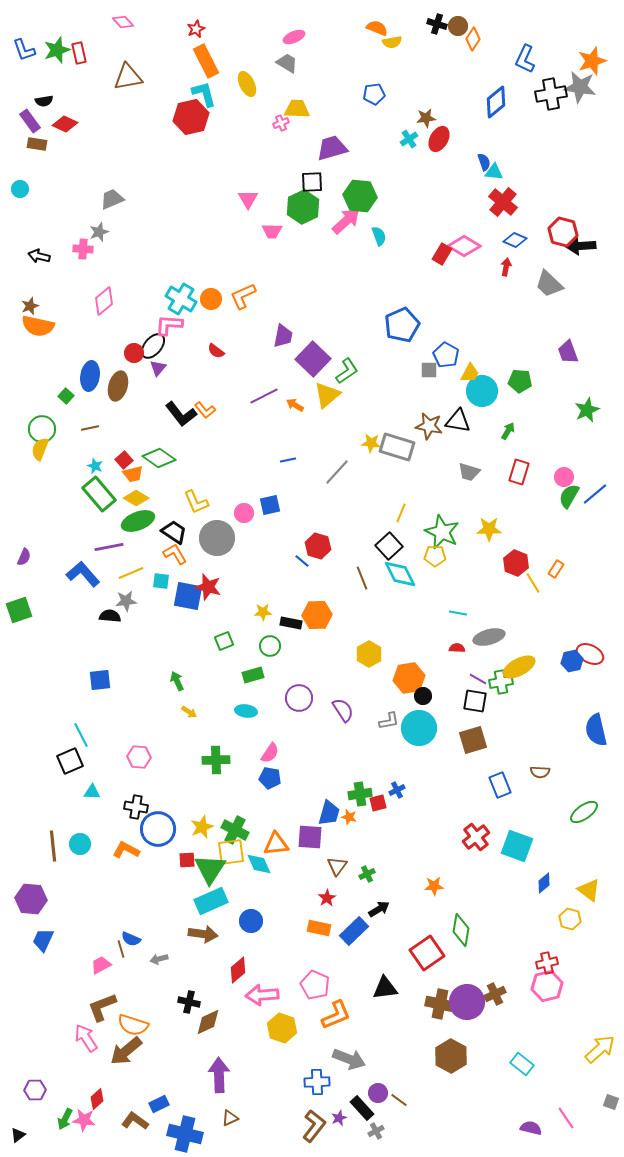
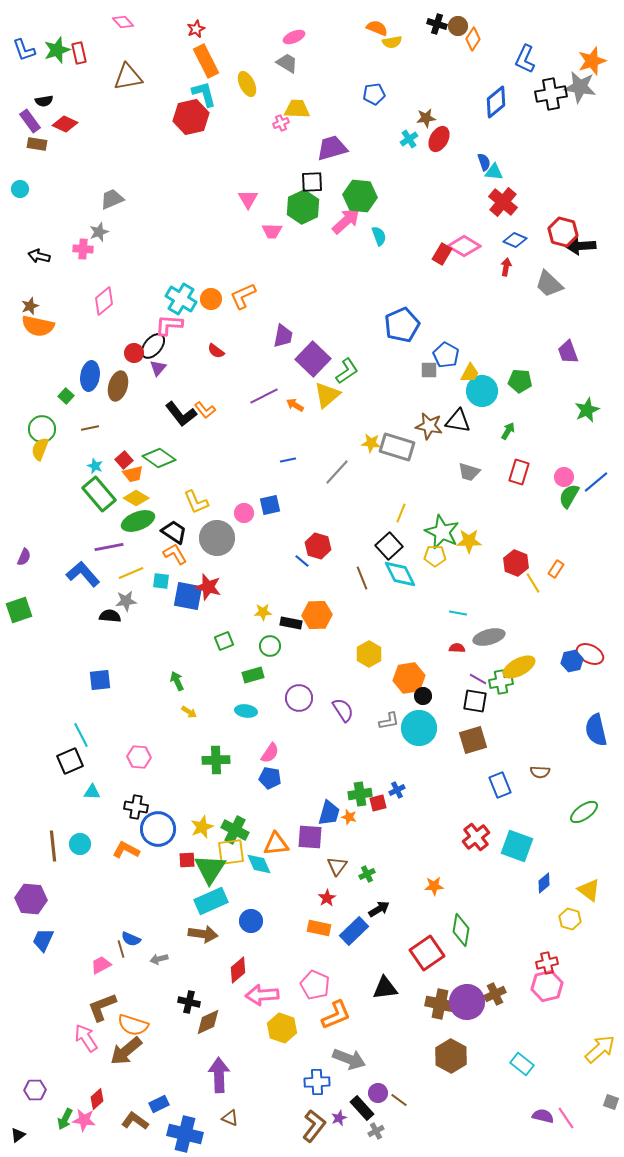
blue line at (595, 494): moved 1 px right, 12 px up
yellow star at (489, 529): moved 20 px left, 12 px down
brown triangle at (230, 1118): rotated 48 degrees clockwise
purple semicircle at (531, 1128): moved 12 px right, 12 px up
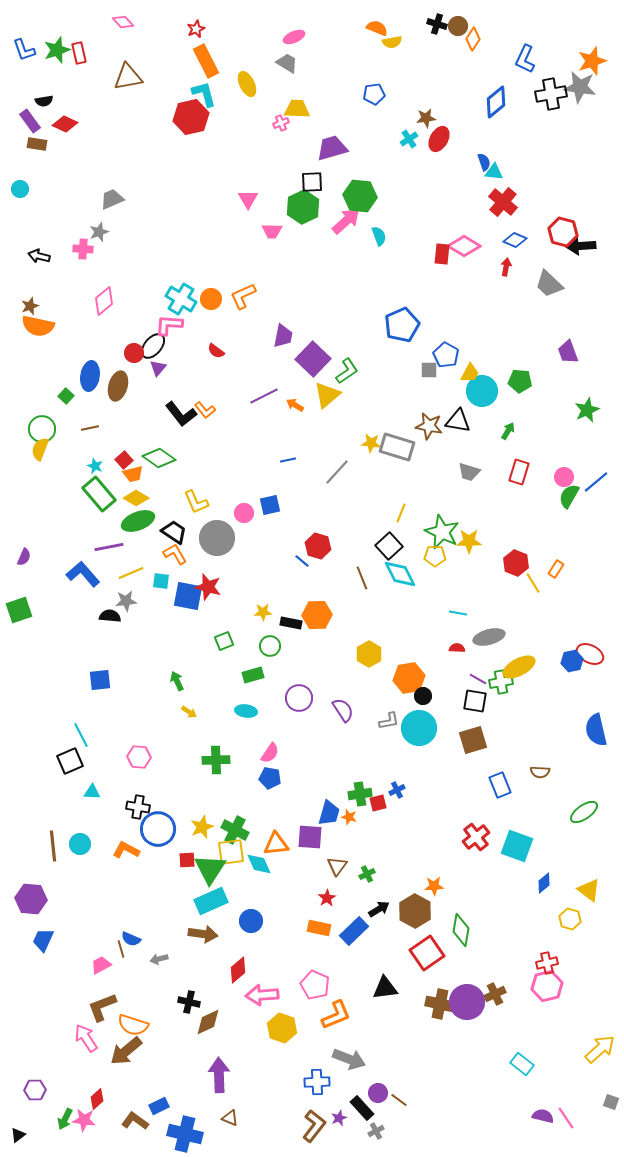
red rectangle at (442, 254): rotated 25 degrees counterclockwise
black cross at (136, 807): moved 2 px right
brown hexagon at (451, 1056): moved 36 px left, 145 px up
blue rectangle at (159, 1104): moved 2 px down
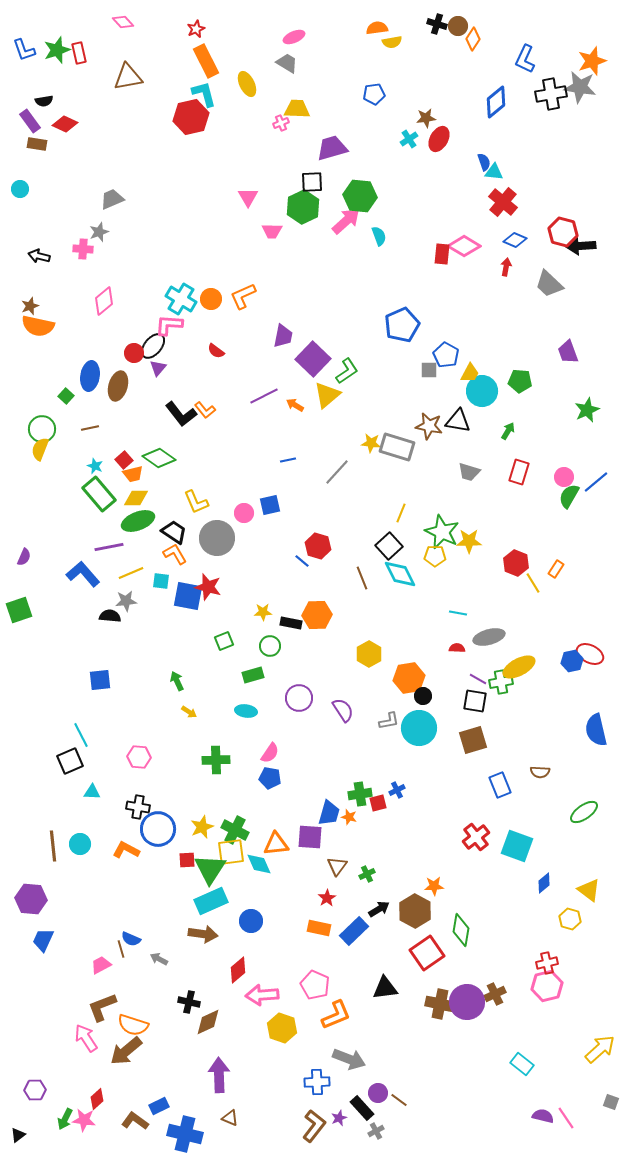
orange semicircle at (377, 28): rotated 30 degrees counterclockwise
pink triangle at (248, 199): moved 2 px up
yellow diamond at (136, 498): rotated 30 degrees counterclockwise
gray arrow at (159, 959): rotated 42 degrees clockwise
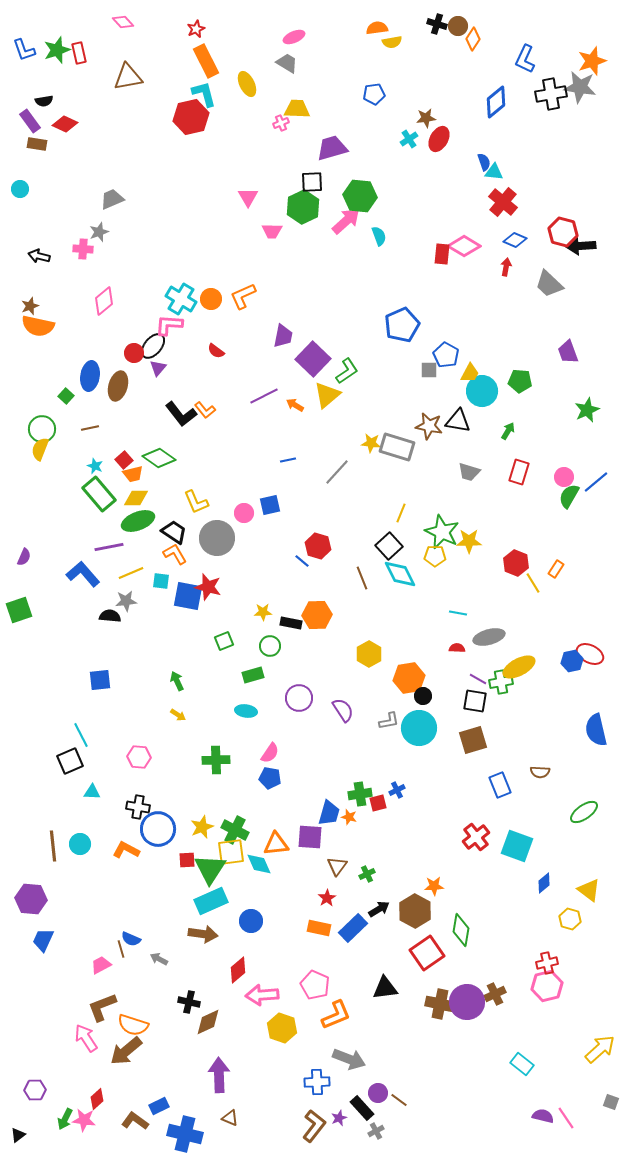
yellow arrow at (189, 712): moved 11 px left, 3 px down
blue rectangle at (354, 931): moved 1 px left, 3 px up
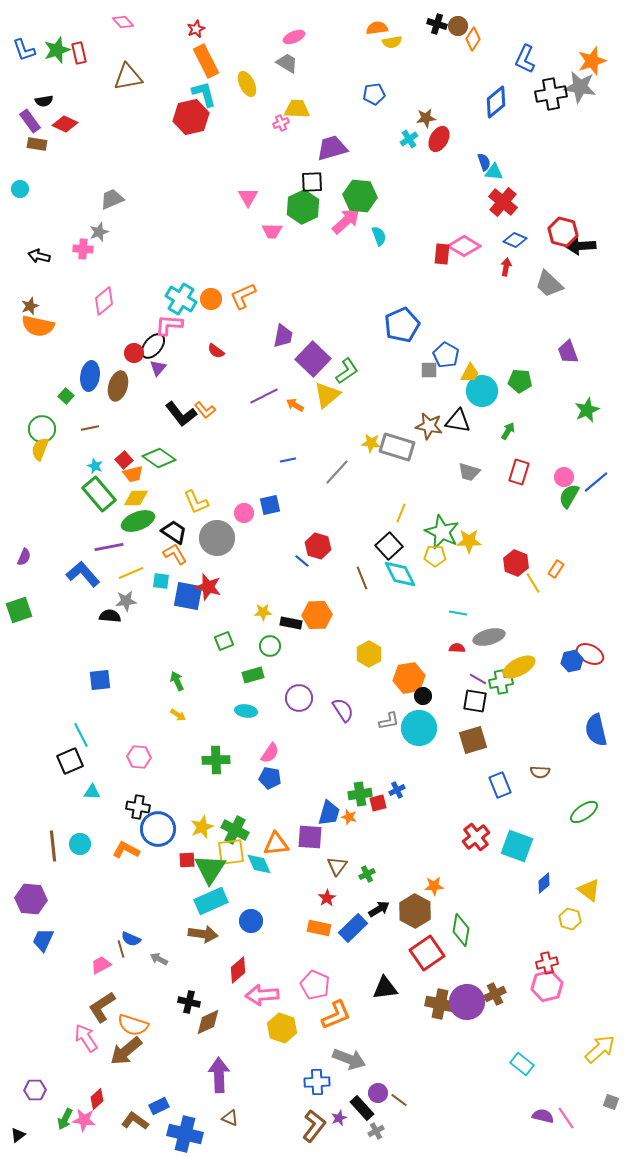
brown L-shape at (102, 1007): rotated 12 degrees counterclockwise
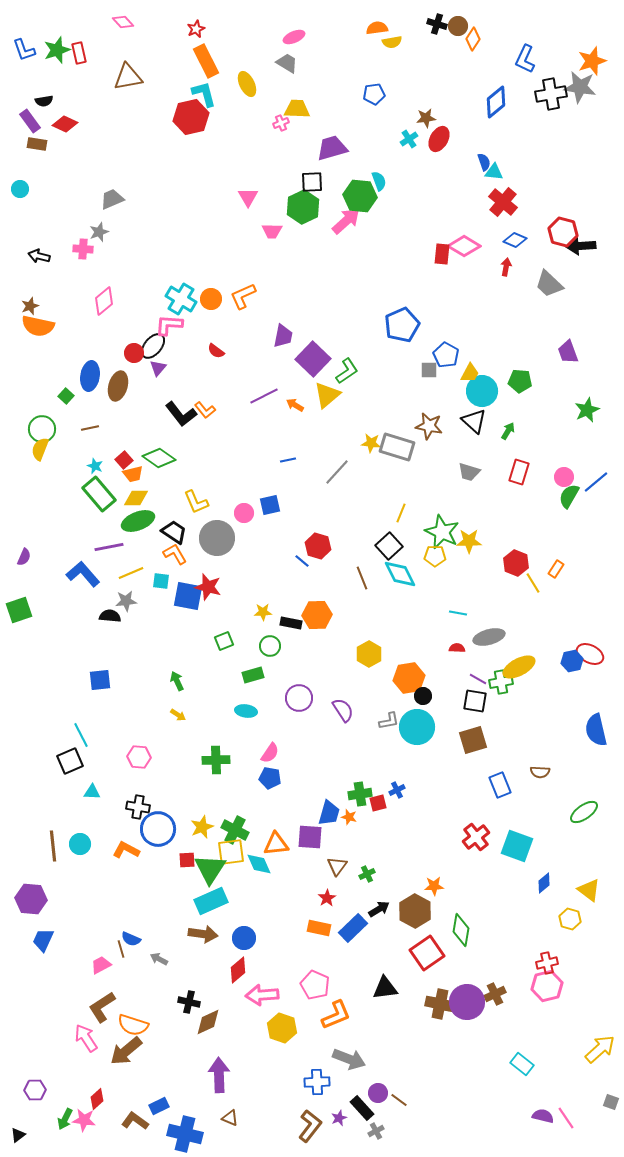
cyan semicircle at (379, 236): moved 55 px up
black triangle at (458, 421): moved 16 px right; rotated 32 degrees clockwise
cyan circle at (419, 728): moved 2 px left, 1 px up
blue circle at (251, 921): moved 7 px left, 17 px down
brown L-shape at (314, 1126): moved 4 px left
